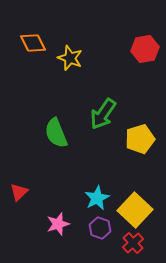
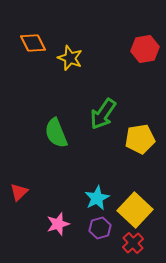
yellow pentagon: rotated 8 degrees clockwise
purple hexagon: rotated 25 degrees clockwise
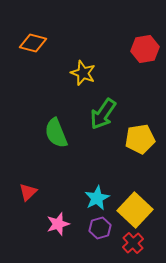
orange diamond: rotated 48 degrees counterclockwise
yellow star: moved 13 px right, 15 px down
red triangle: moved 9 px right
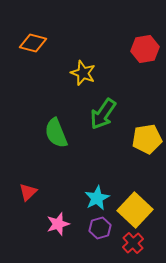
yellow pentagon: moved 7 px right
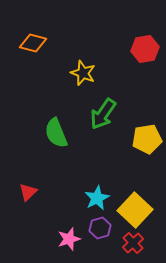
pink star: moved 11 px right, 15 px down
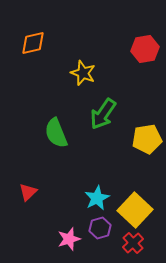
orange diamond: rotated 28 degrees counterclockwise
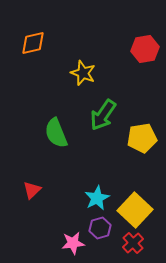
green arrow: moved 1 px down
yellow pentagon: moved 5 px left, 1 px up
red triangle: moved 4 px right, 2 px up
pink star: moved 4 px right, 4 px down; rotated 10 degrees clockwise
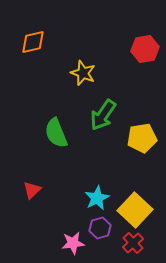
orange diamond: moved 1 px up
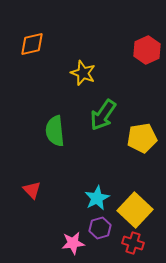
orange diamond: moved 1 px left, 2 px down
red hexagon: moved 2 px right, 1 px down; rotated 16 degrees counterclockwise
green semicircle: moved 1 px left, 2 px up; rotated 16 degrees clockwise
red triangle: rotated 30 degrees counterclockwise
red cross: rotated 30 degrees counterclockwise
